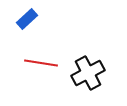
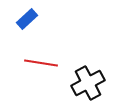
black cross: moved 10 px down
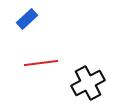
red line: rotated 16 degrees counterclockwise
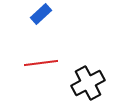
blue rectangle: moved 14 px right, 5 px up
